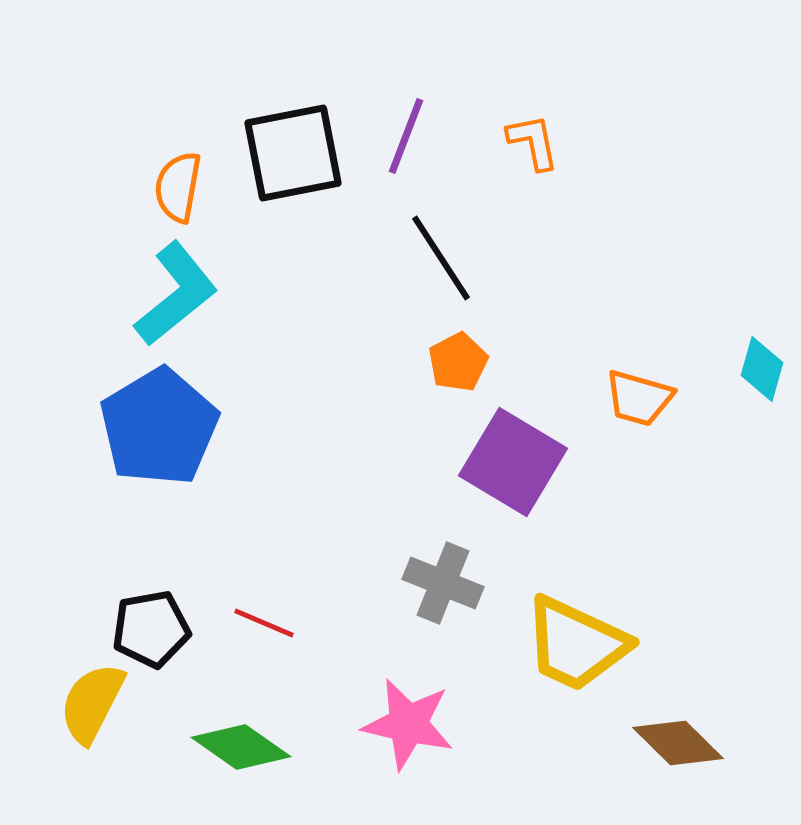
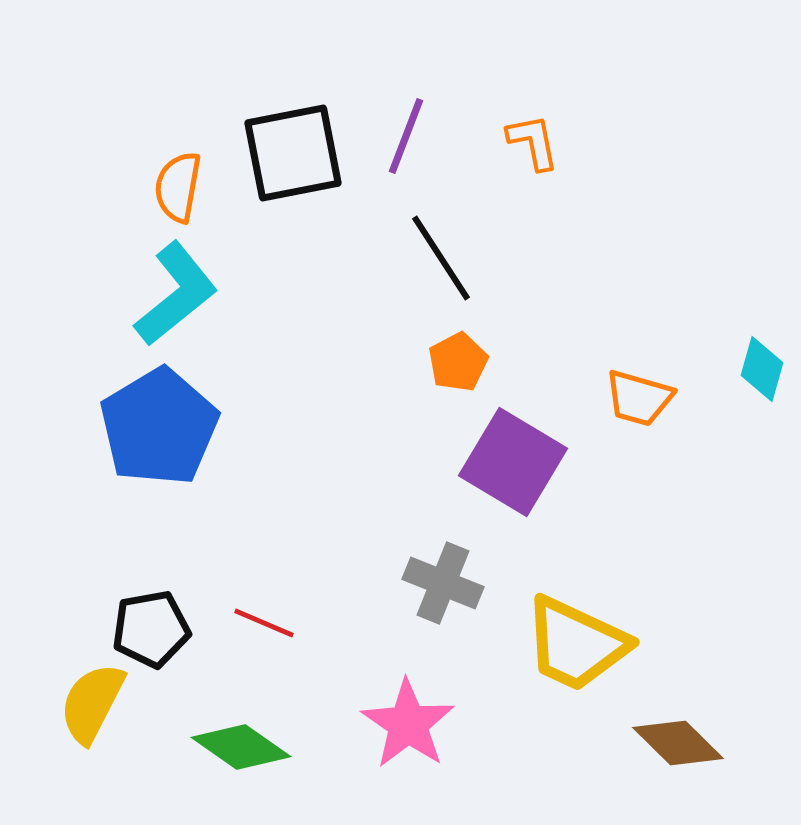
pink star: rotated 22 degrees clockwise
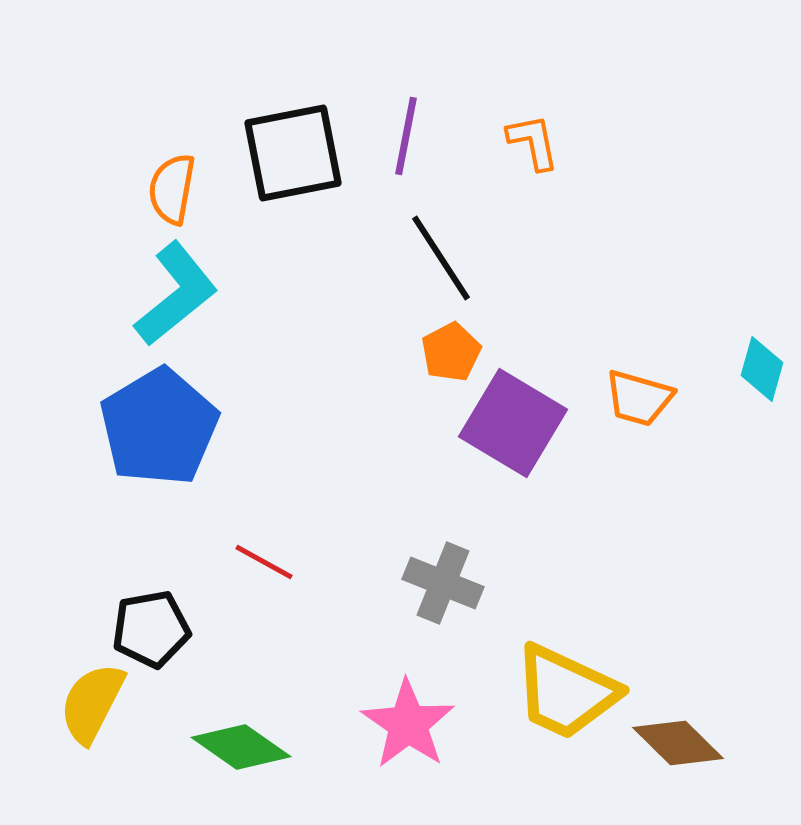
purple line: rotated 10 degrees counterclockwise
orange semicircle: moved 6 px left, 2 px down
orange pentagon: moved 7 px left, 10 px up
purple square: moved 39 px up
red line: moved 61 px up; rotated 6 degrees clockwise
yellow trapezoid: moved 10 px left, 48 px down
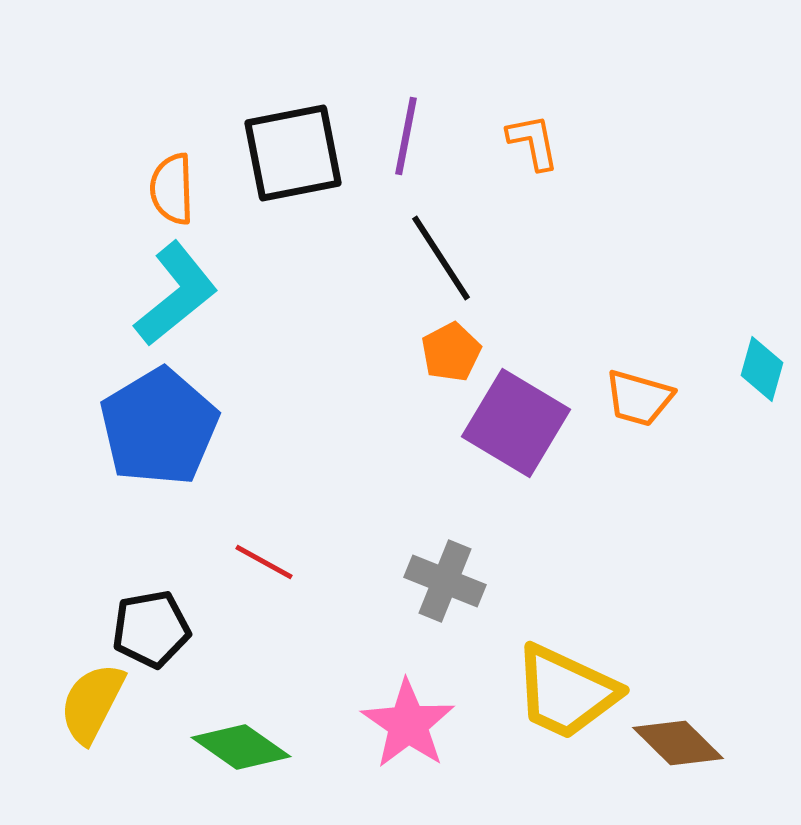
orange semicircle: rotated 12 degrees counterclockwise
purple square: moved 3 px right
gray cross: moved 2 px right, 2 px up
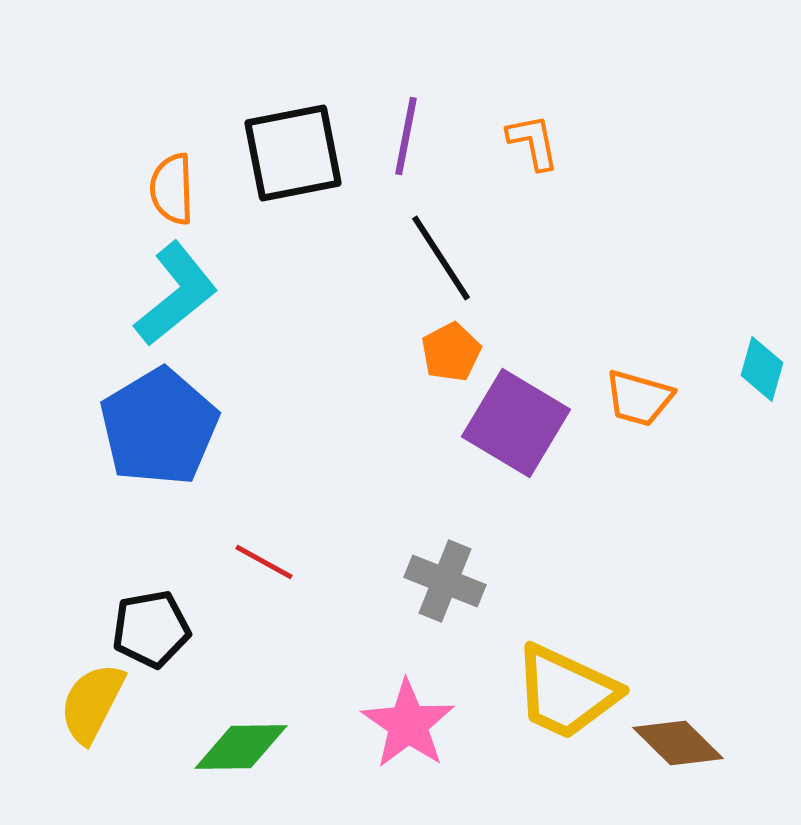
green diamond: rotated 36 degrees counterclockwise
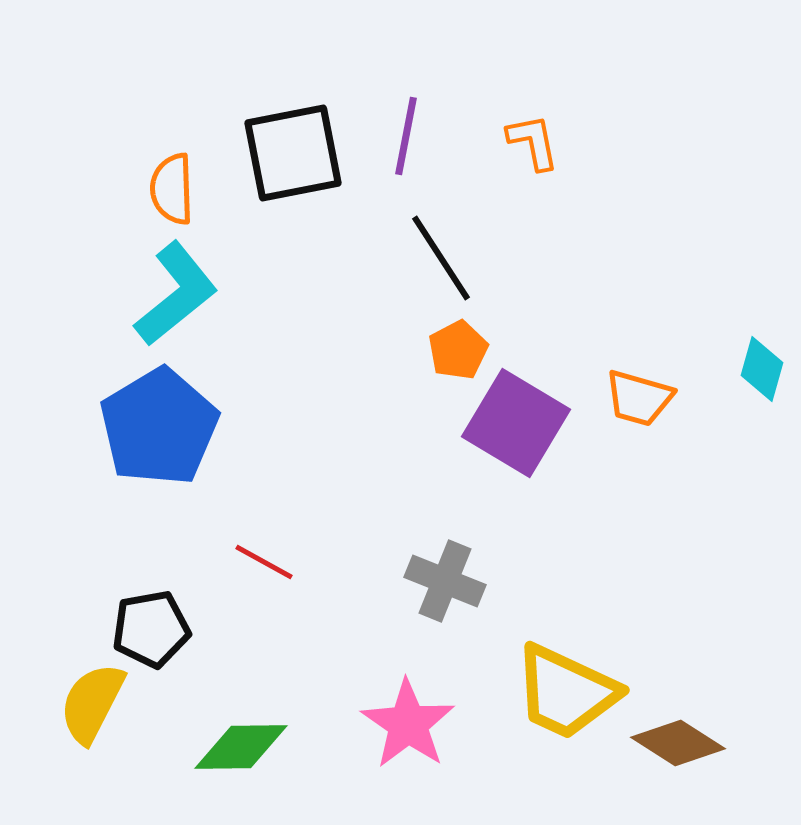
orange pentagon: moved 7 px right, 2 px up
brown diamond: rotated 12 degrees counterclockwise
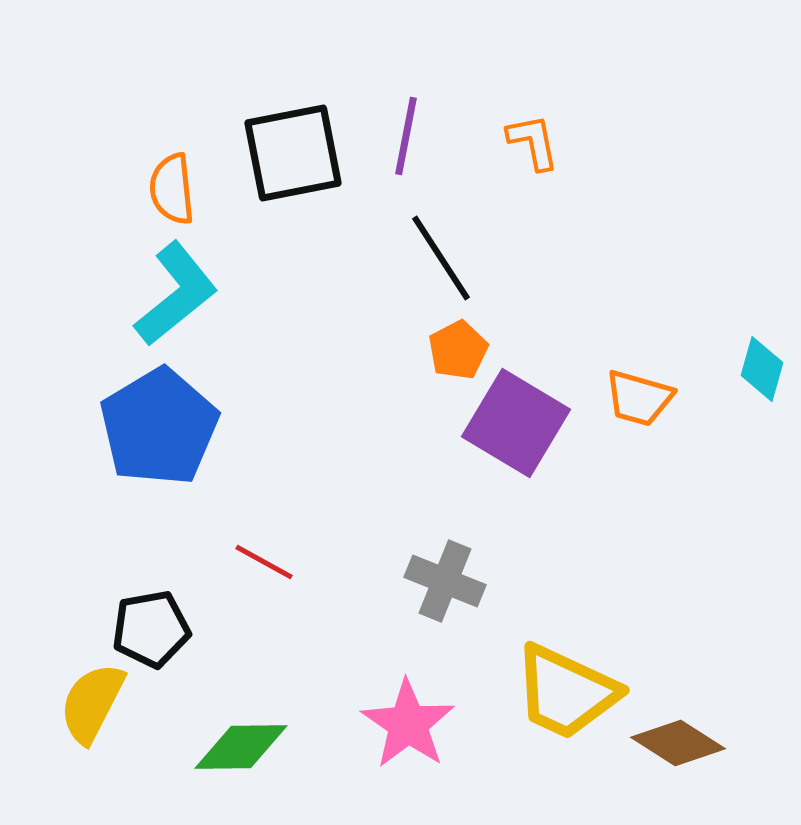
orange semicircle: rotated 4 degrees counterclockwise
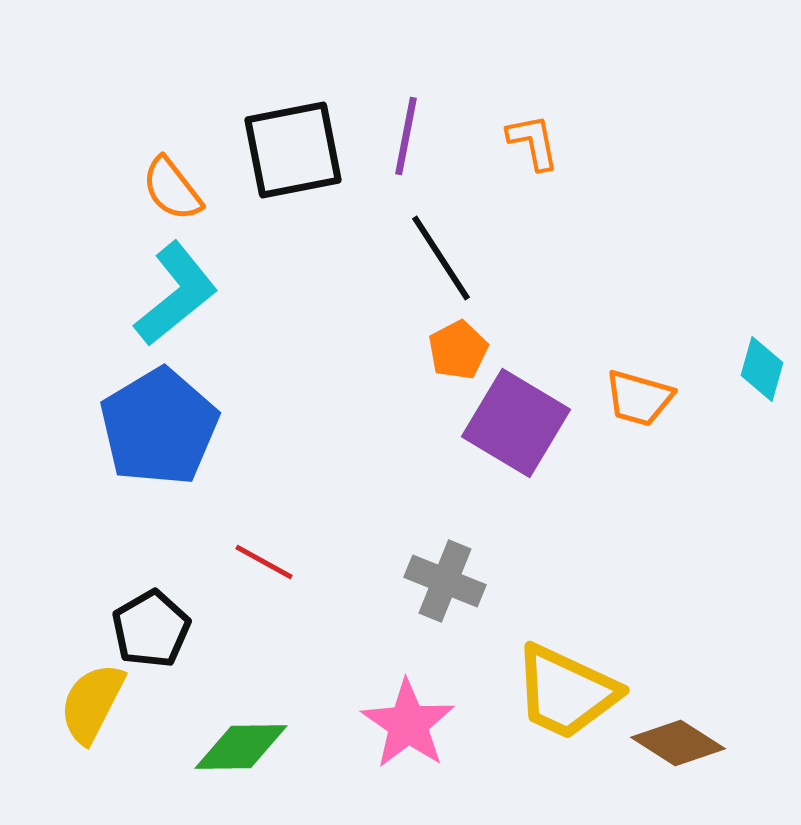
black square: moved 3 px up
orange semicircle: rotated 32 degrees counterclockwise
black pentagon: rotated 20 degrees counterclockwise
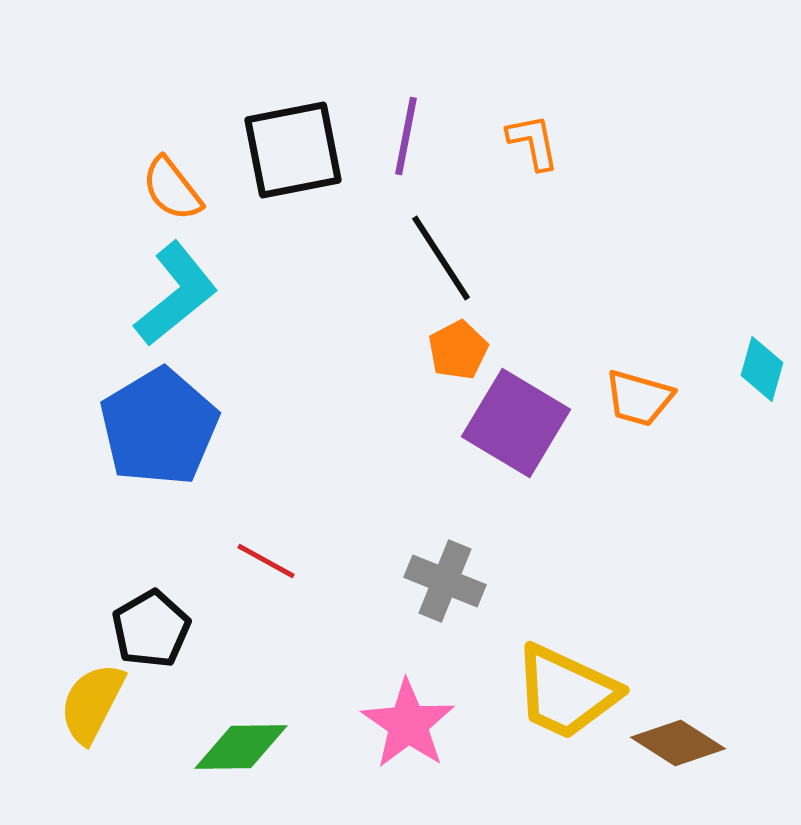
red line: moved 2 px right, 1 px up
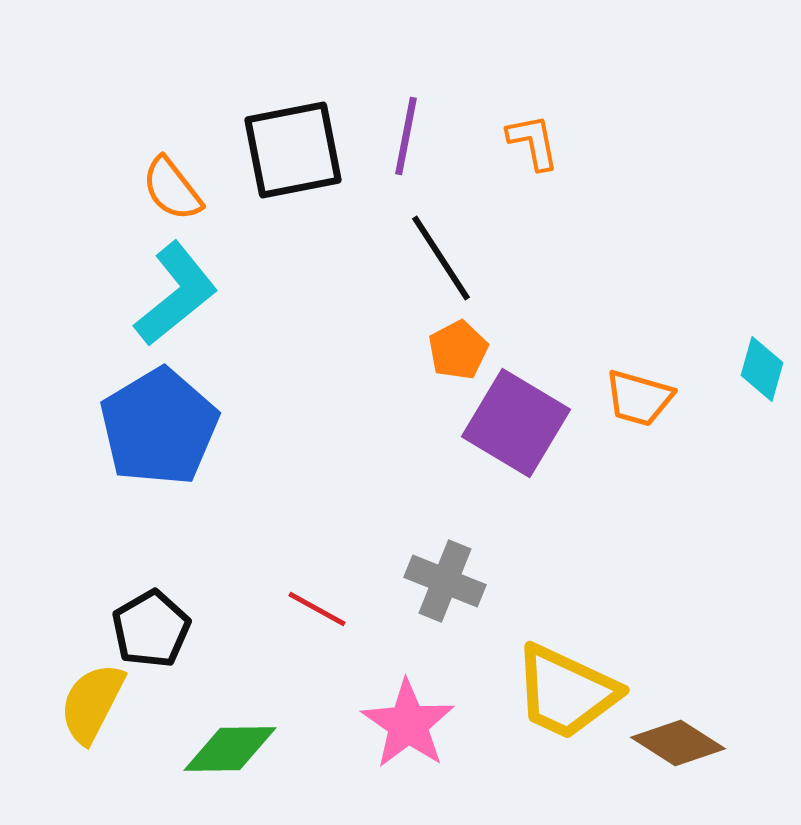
red line: moved 51 px right, 48 px down
green diamond: moved 11 px left, 2 px down
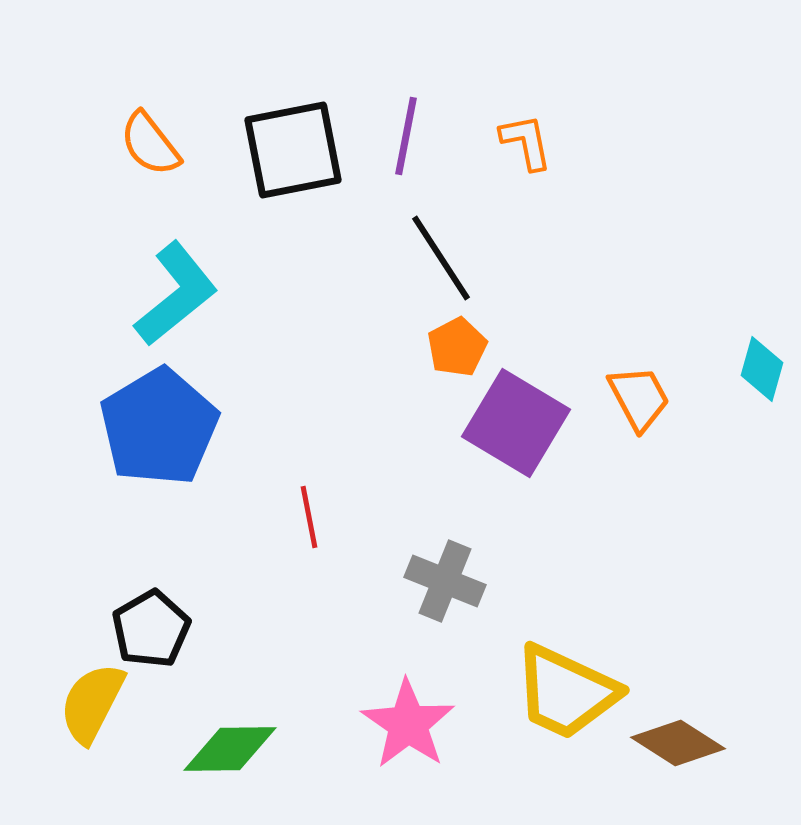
orange L-shape: moved 7 px left
orange semicircle: moved 22 px left, 45 px up
orange pentagon: moved 1 px left, 3 px up
orange trapezoid: rotated 134 degrees counterclockwise
red line: moved 8 px left, 92 px up; rotated 50 degrees clockwise
